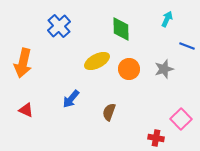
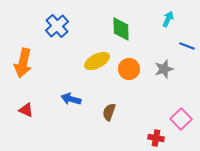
cyan arrow: moved 1 px right
blue cross: moved 2 px left
blue arrow: rotated 66 degrees clockwise
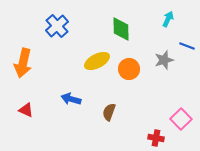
gray star: moved 9 px up
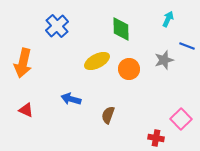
brown semicircle: moved 1 px left, 3 px down
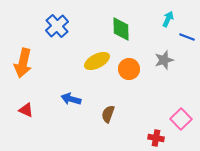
blue line: moved 9 px up
brown semicircle: moved 1 px up
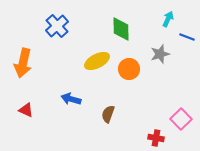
gray star: moved 4 px left, 6 px up
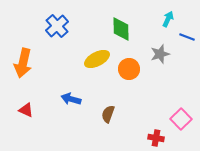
yellow ellipse: moved 2 px up
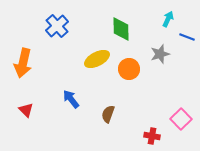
blue arrow: rotated 36 degrees clockwise
red triangle: rotated 21 degrees clockwise
red cross: moved 4 px left, 2 px up
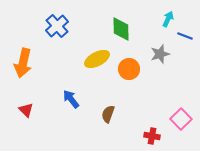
blue line: moved 2 px left, 1 px up
